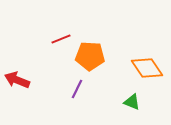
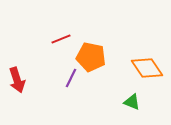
orange pentagon: moved 1 px right, 1 px down; rotated 8 degrees clockwise
red arrow: rotated 130 degrees counterclockwise
purple line: moved 6 px left, 11 px up
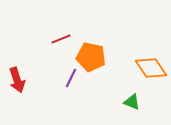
orange diamond: moved 4 px right
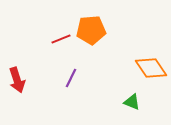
orange pentagon: moved 27 px up; rotated 16 degrees counterclockwise
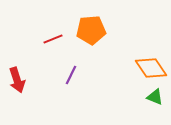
red line: moved 8 px left
purple line: moved 3 px up
green triangle: moved 23 px right, 5 px up
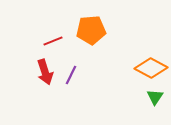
red line: moved 2 px down
orange diamond: rotated 28 degrees counterclockwise
red arrow: moved 28 px right, 8 px up
green triangle: rotated 42 degrees clockwise
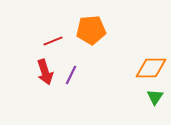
orange diamond: rotated 28 degrees counterclockwise
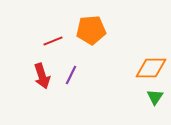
red arrow: moved 3 px left, 4 px down
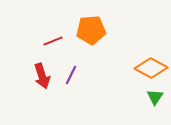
orange diamond: rotated 28 degrees clockwise
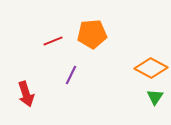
orange pentagon: moved 1 px right, 4 px down
red arrow: moved 16 px left, 18 px down
